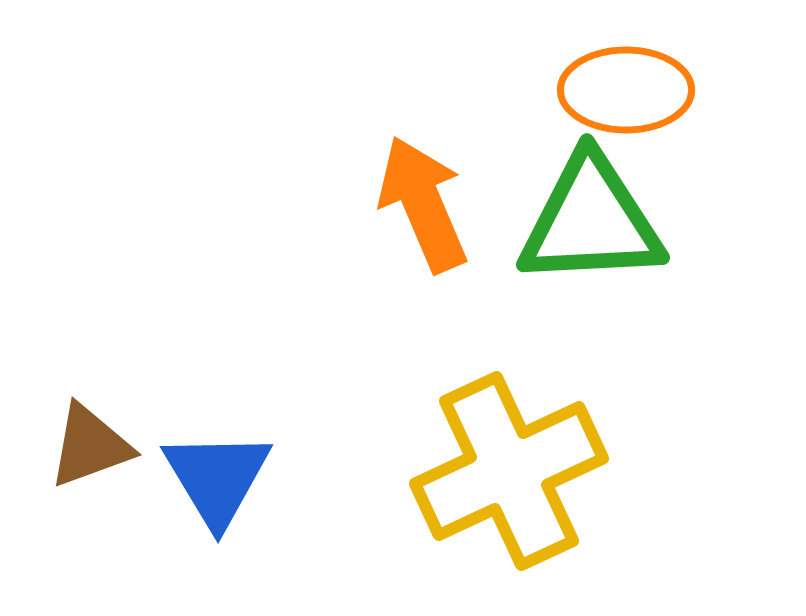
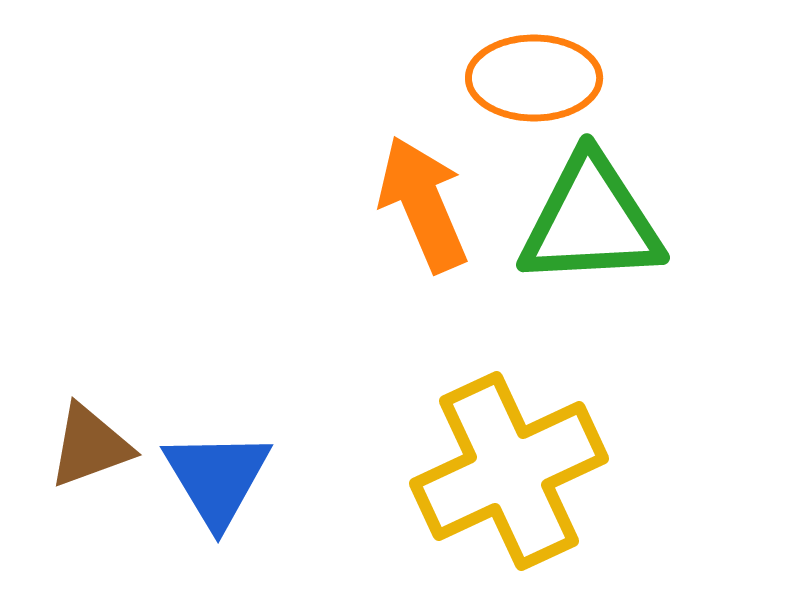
orange ellipse: moved 92 px left, 12 px up
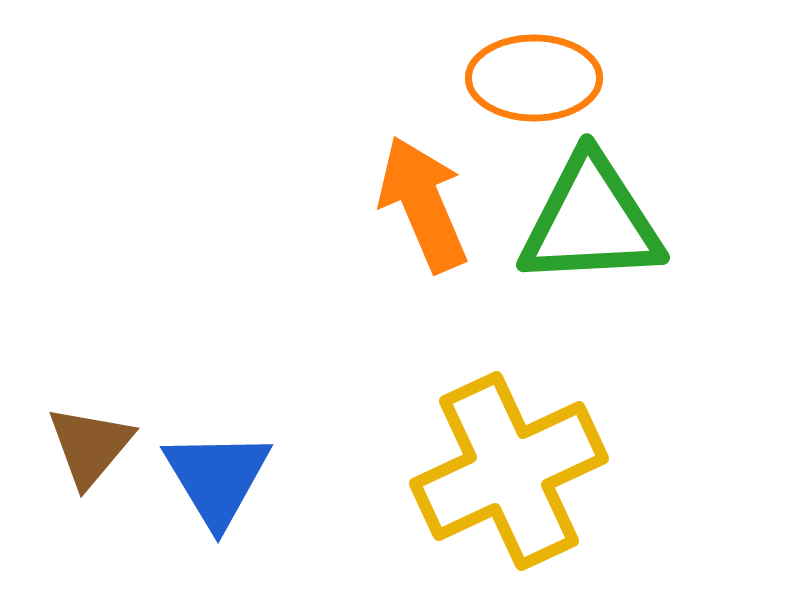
brown triangle: rotated 30 degrees counterclockwise
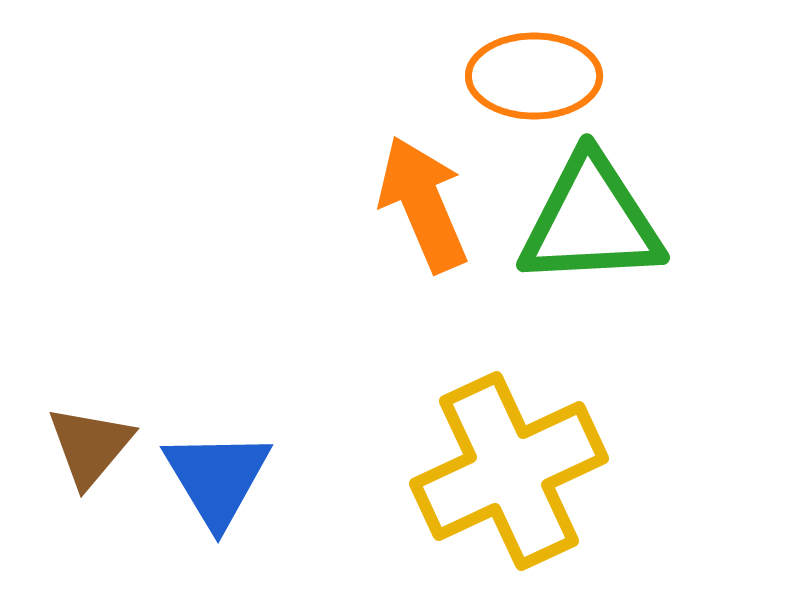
orange ellipse: moved 2 px up
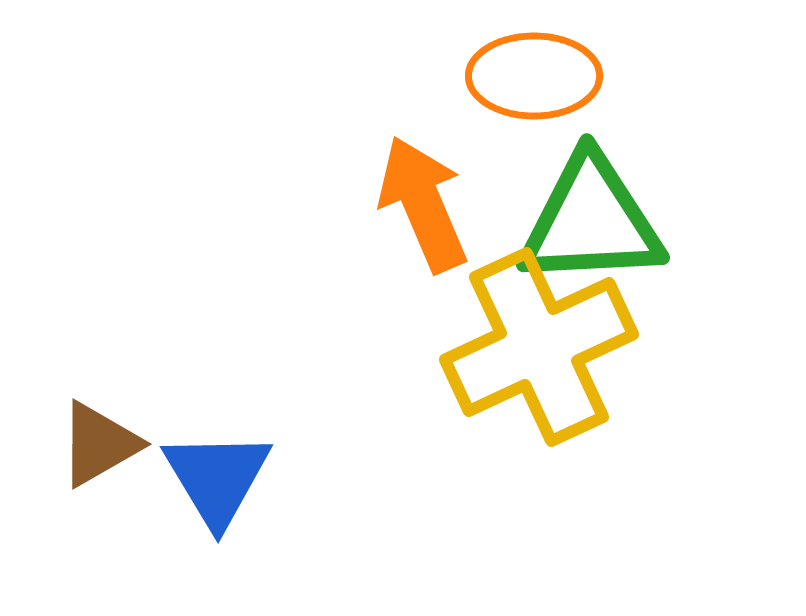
brown triangle: moved 9 px right, 2 px up; rotated 20 degrees clockwise
yellow cross: moved 30 px right, 124 px up
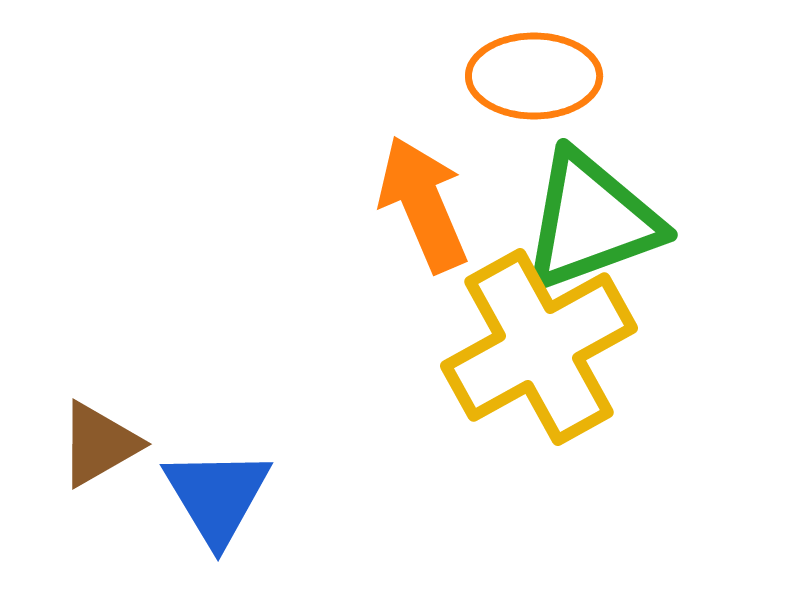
green triangle: rotated 17 degrees counterclockwise
yellow cross: rotated 4 degrees counterclockwise
blue triangle: moved 18 px down
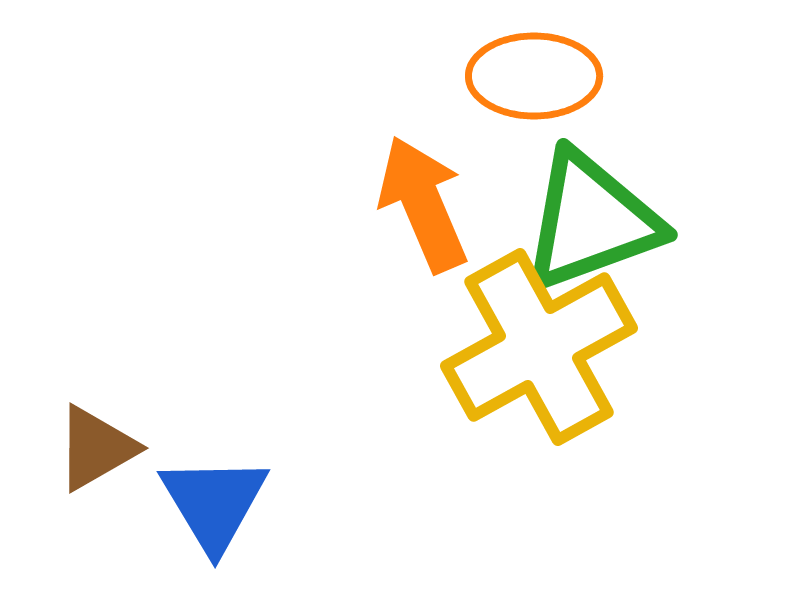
brown triangle: moved 3 px left, 4 px down
blue triangle: moved 3 px left, 7 px down
